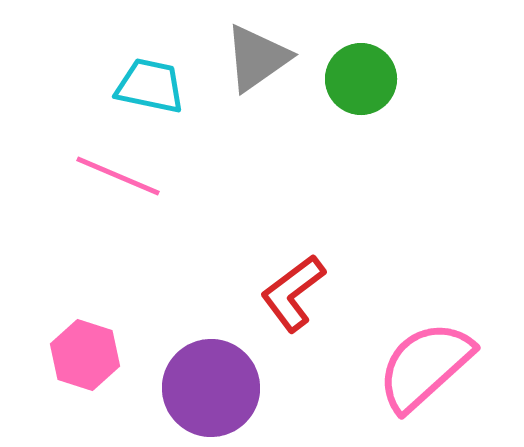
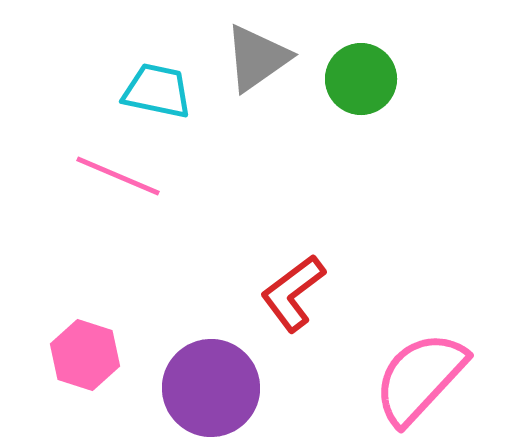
cyan trapezoid: moved 7 px right, 5 px down
pink semicircle: moved 5 px left, 12 px down; rotated 5 degrees counterclockwise
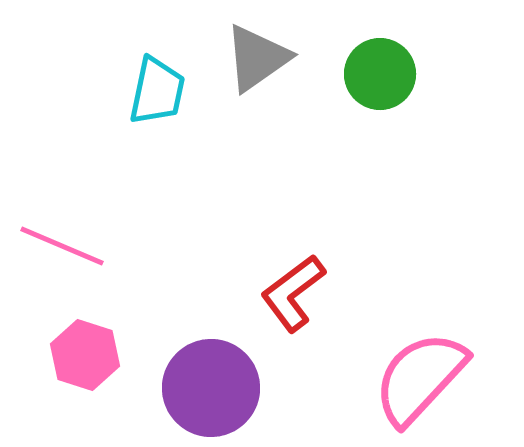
green circle: moved 19 px right, 5 px up
cyan trapezoid: rotated 90 degrees clockwise
pink line: moved 56 px left, 70 px down
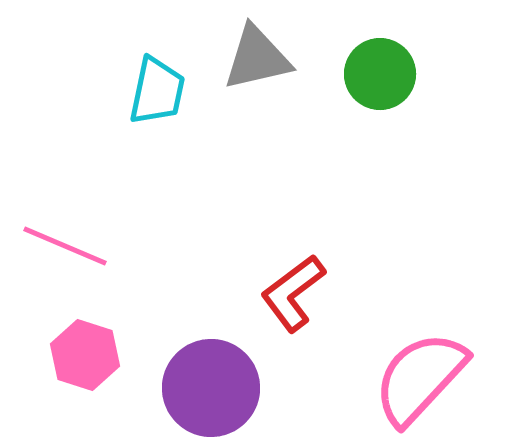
gray triangle: rotated 22 degrees clockwise
pink line: moved 3 px right
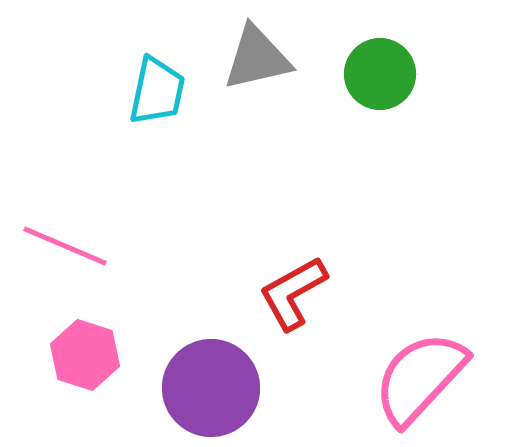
red L-shape: rotated 8 degrees clockwise
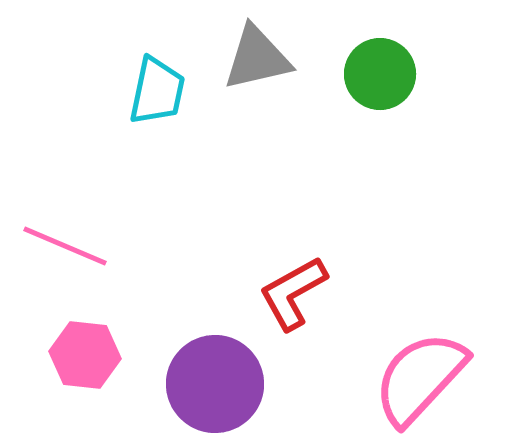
pink hexagon: rotated 12 degrees counterclockwise
purple circle: moved 4 px right, 4 px up
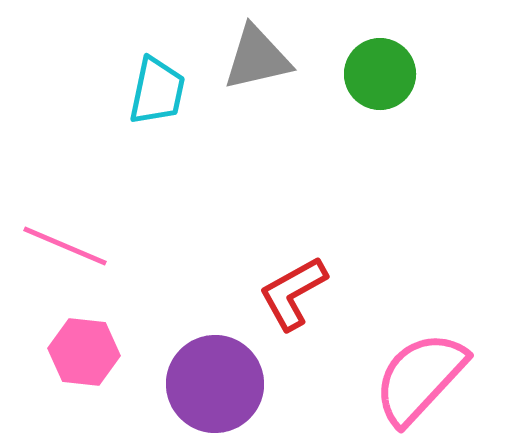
pink hexagon: moved 1 px left, 3 px up
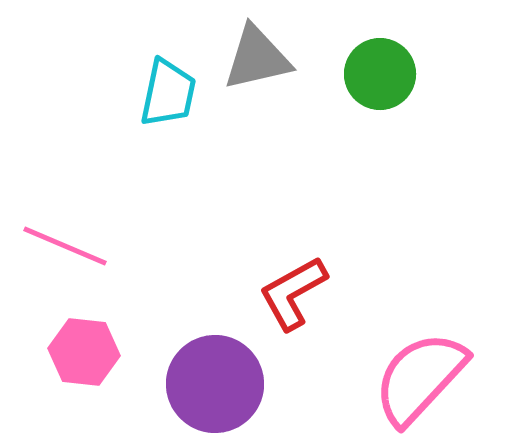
cyan trapezoid: moved 11 px right, 2 px down
